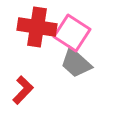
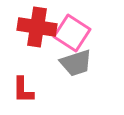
gray trapezoid: rotated 60 degrees counterclockwise
red L-shape: rotated 136 degrees clockwise
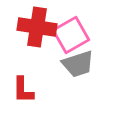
pink square: moved 1 px left, 2 px down; rotated 27 degrees clockwise
gray trapezoid: moved 2 px right, 1 px down
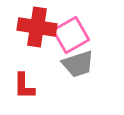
red L-shape: moved 1 px right, 4 px up
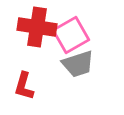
red L-shape: rotated 16 degrees clockwise
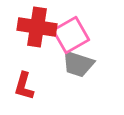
gray trapezoid: rotated 36 degrees clockwise
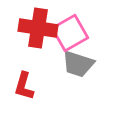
red cross: moved 1 px right, 1 px down
pink square: moved 1 px left, 2 px up
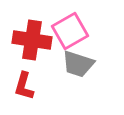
red cross: moved 6 px left, 12 px down
pink square: moved 2 px up
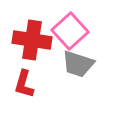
pink square: rotated 12 degrees counterclockwise
red L-shape: moved 2 px up
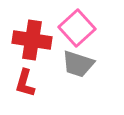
pink square: moved 7 px right, 3 px up
red L-shape: moved 1 px right, 1 px up
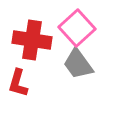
gray trapezoid: rotated 36 degrees clockwise
red L-shape: moved 7 px left
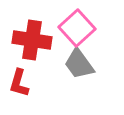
gray trapezoid: moved 1 px right
red L-shape: moved 1 px right
